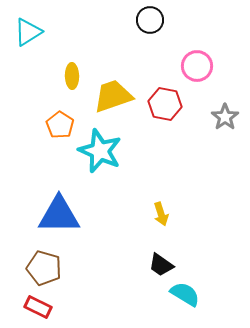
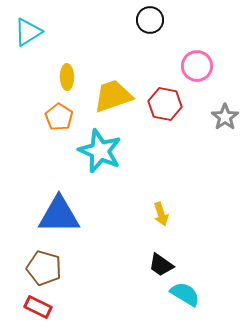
yellow ellipse: moved 5 px left, 1 px down
orange pentagon: moved 1 px left, 8 px up
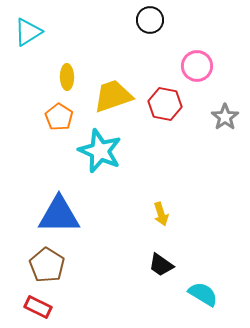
brown pentagon: moved 3 px right, 3 px up; rotated 16 degrees clockwise
cyan semicircle: moved 18 px right
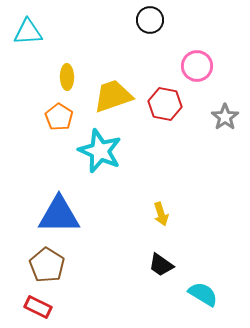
cyan triangle: rotated 28 degrees clockwise
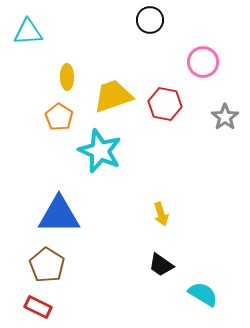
pink circle: moved 6 px right, 4 px up
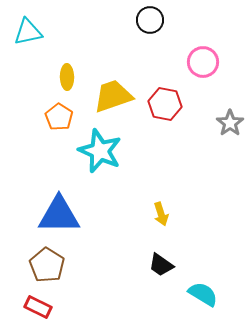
cyan triangle: rotated 8 degrees counterclockwise
gray star: moved 5 px right, 6 px down
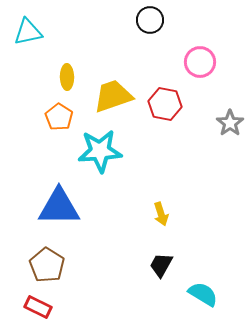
pink circle: moved 3 px left
cyan star: rotated 27 degrees counterclockwise
blue triangle: moved 8 px up
black trapezoid: rotated 84 degrees clockwise
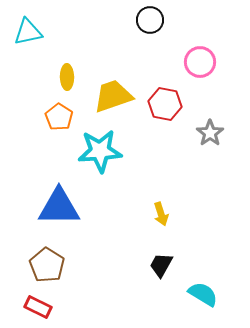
gray star: moved 20 px left, 10 px down
